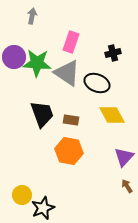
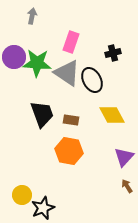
black ellipse: moved 5 px left, 3 px up; rotated 40 degrees clockwise
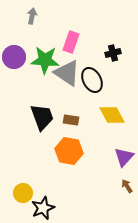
green star: moved 8 px right, 3 px up
black trapezoid: moved 3 px down
yellow circle: moved 1 px right, 2 px up
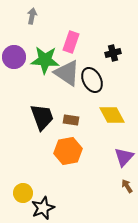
orange hexagon: moved 1 px left; rotated 20 degrees counterclockwise
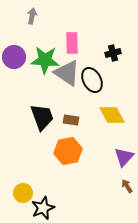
pink rectangle: moved 1 px right, 1 px down; rotated 20 degrees counterclockwise
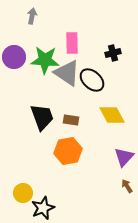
black ellipse: rotated 20 degrees counterclockwise
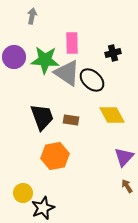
orange hexagon: moved 13 px left, 5 px down
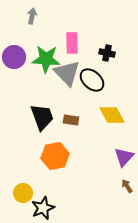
black cross: moved 6 px left; rotated 28 degrees clockwise
green star: moved 1 px right, 1 px up
gray triangle: rotated 12 degrees clockwise
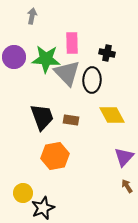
black ellipse: rotated 50 degrees clockwise
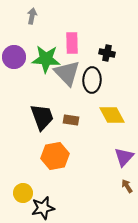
black star: rotated 10 degrees clockwise
